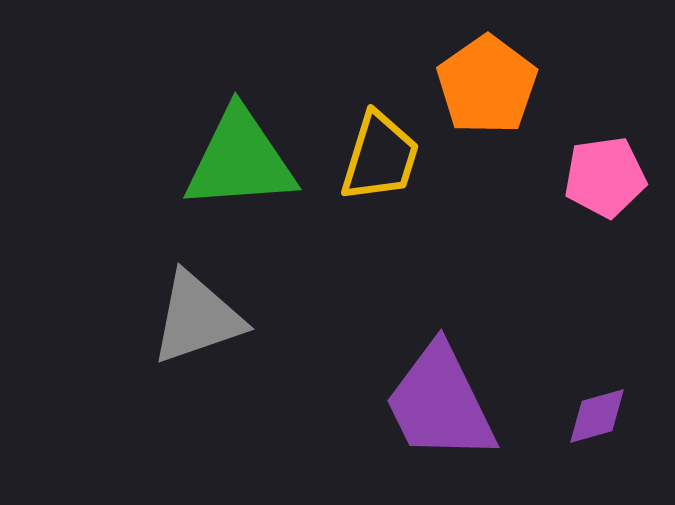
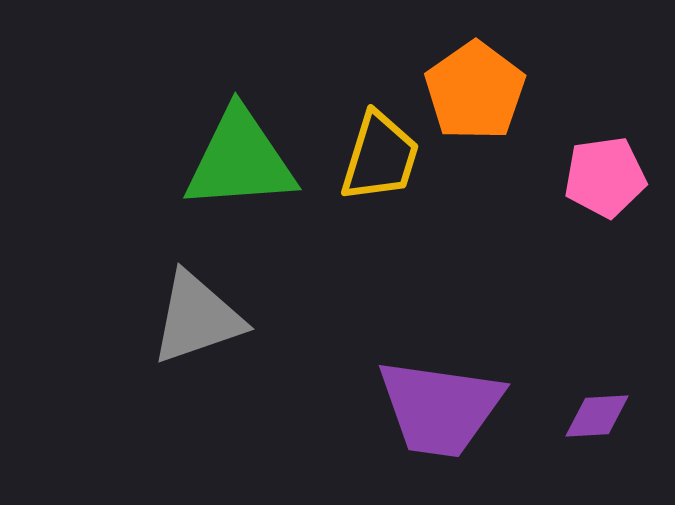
orange pentagon: moved 12 px left, 6 px down
purple trapezoid: moved 5 px down; rotated 56 degrees counterclockwise
purple diamond: rotated 12 degrees clockwise
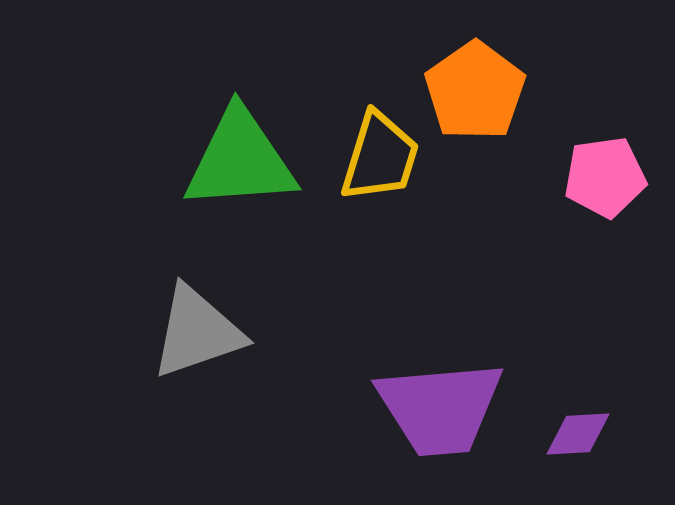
gray triangle: moved 14 px down
purple trapezoid: rotated 13 degrees counterclockwise
purple diamond: moved 19 px left, 18 px down
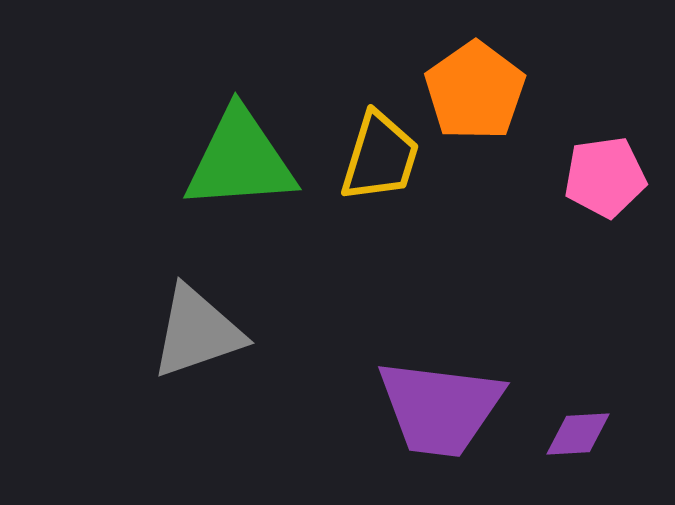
purple trapezoid: rotated 12 degrees clockwise
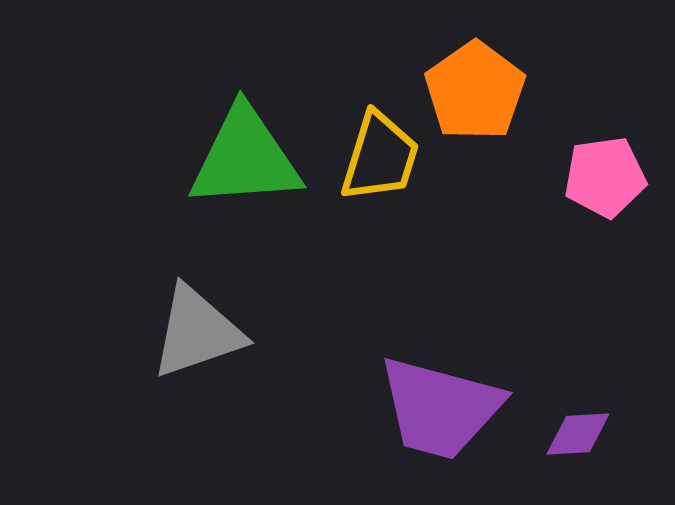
green triangle: moved 5 px right, 2 px up
purple trapezoid: rotated 8 degrees clockwise
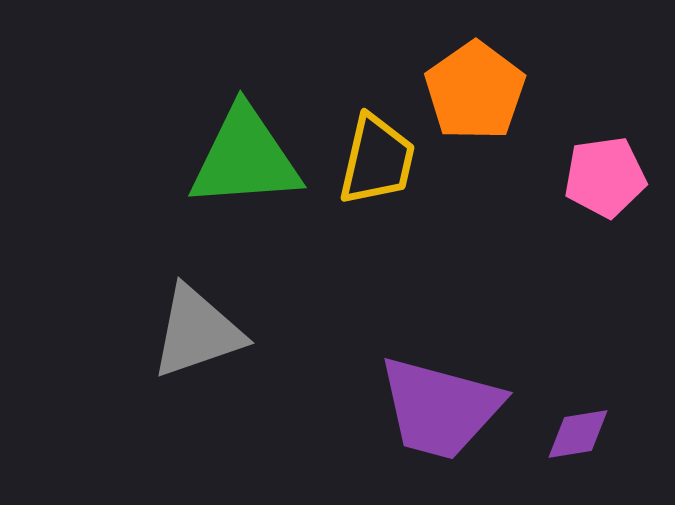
yellow trapezoid: moved 3 px left, 3 px down; rotated 4 degrees counterclockwise
purple diamond: rotated 6 degrees counterclockwise
